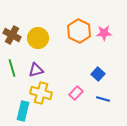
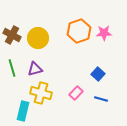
orange hexagon: rotated 15 degrees clockwise
purple triangle: moved 1 px left, 1 px up
blue line: moved 2 px left
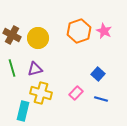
pink star: moved 2 px up; rotated 28 degrees clockwise
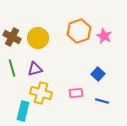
pink star: moved 5 px down
brown cross: moved 2 px down
pink rectangle: rotated 40 degrees clockwise
blue line: moved 1 px right, 2 px down
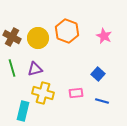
orange hexagon: moved 12 px left; rotated 20 degrees counterclockwise
yellow cross: moved 2 px right
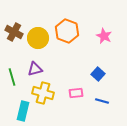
brown cross: moved 2 px right, 5 px up
green line: moved 9 px down
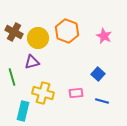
purple triangle: moved 3 px left, 7 px up
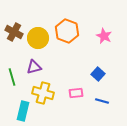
purple triangle: moved 2 px right, 5 px down
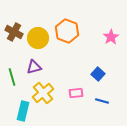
pink star: moved 7 px right, 1 px down; rotated 14 degrees clockwise
yellow cross: rotated 35 degrees clockwise
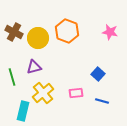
pink star: moved 1 px left, 5 px up; rotated 28 degrees counterclockwise
